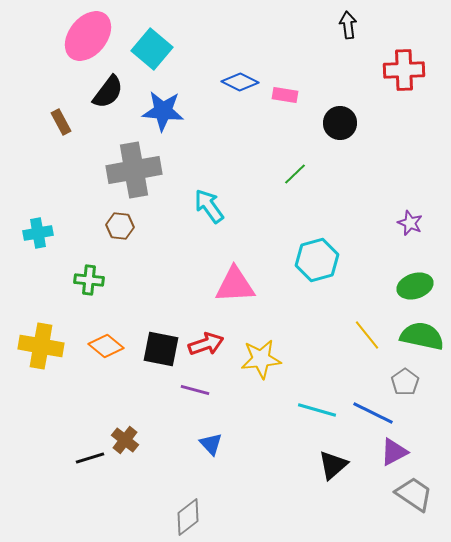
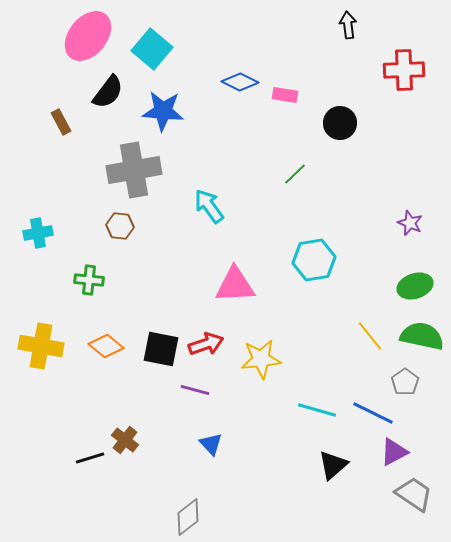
cyan hexagon: moved 3 px left; rotated 6 degrees clockwise
yellow line: moved 3 px right, 1 px down
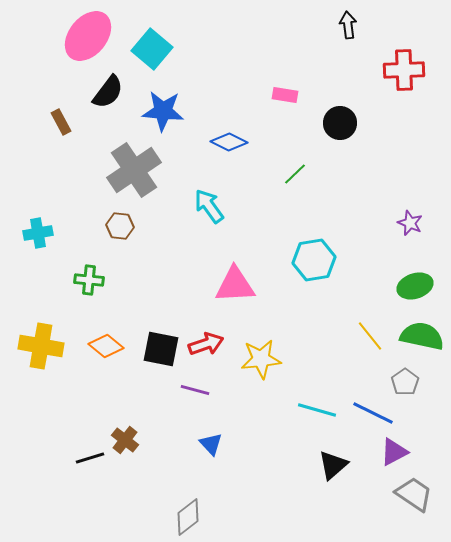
blue diamond: moved 11 px left, 60 px down
gray cross: rotated 24 degrees counterclockwise
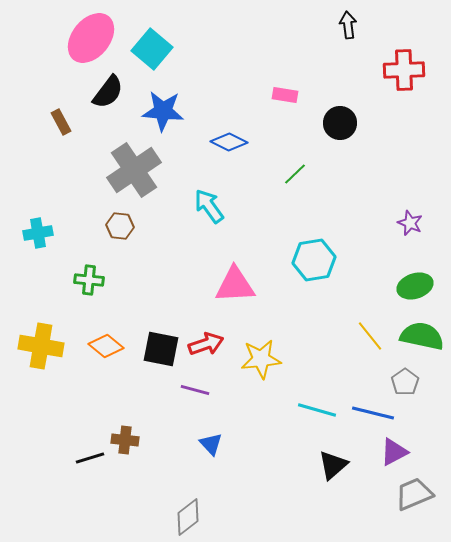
pink ellipse: moved 3 px right, 2 px down
blue line: rotated 12 degrees counterclockwise
brown cross: rotated 32 degrees counterclockwise
gray trapezoid: rotated 57 degrees counterclockwise
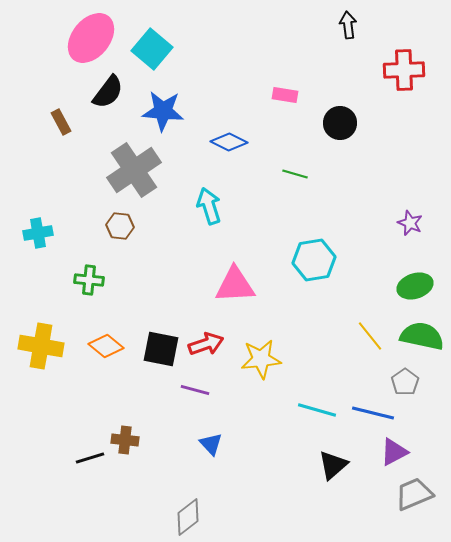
green line: rotated 60 degrees clockwise
cyan arrow: rotated 18 degrees clockwise
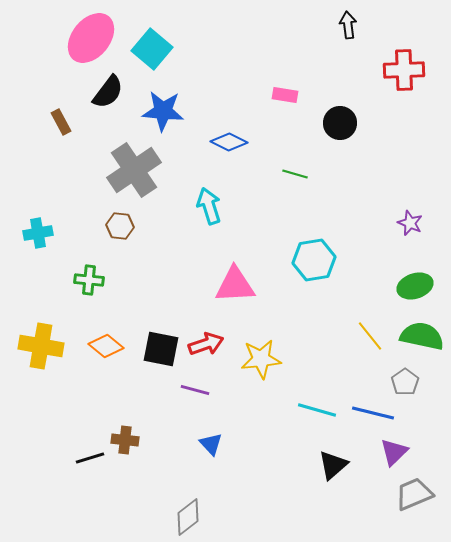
purple triangle: rotated 16 degrees counterclockwise
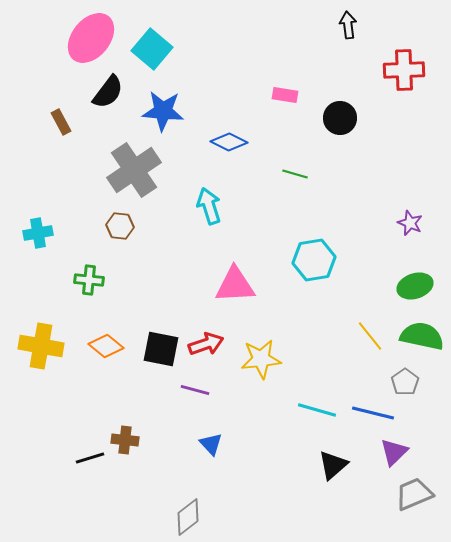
black circle: moved 5 px up
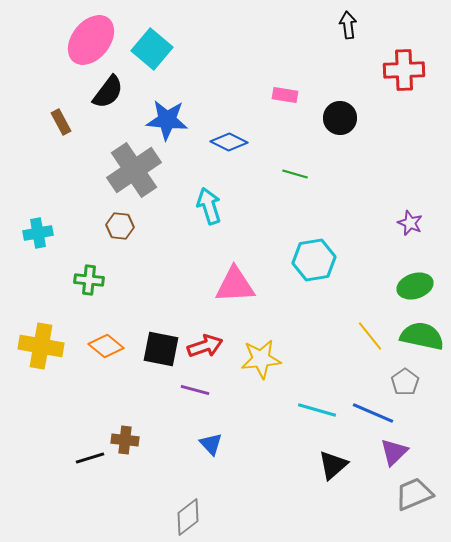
pink ellipse: moved 2 px down
blue star: moved 4 px right, 9 px down
red arrow: moved 1 px left, 2 px down
blue line: rotated 9 degrees clockwise
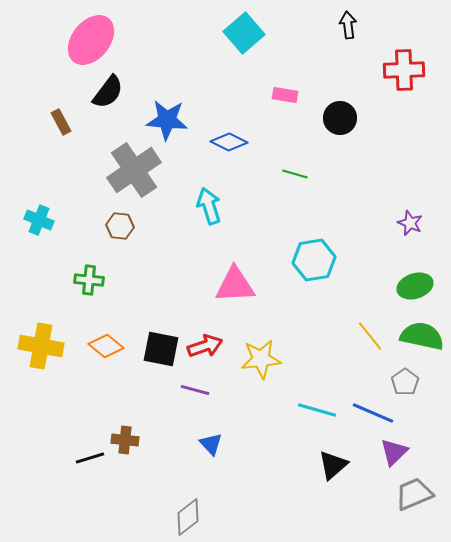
cyan square: moved 92 px right, 16 px up; rotated 9 degrees clockwise
cyan cross: moved 1 px right, 13 px up; rotated 32 degrees clockwise
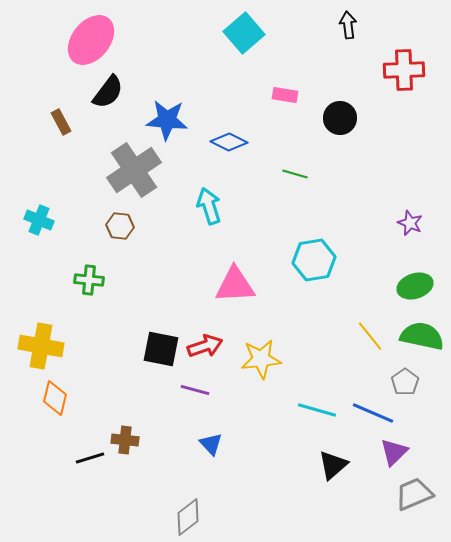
orange diamond: moved 51 px left, 52 px down; rotated 64 degrees clockwise
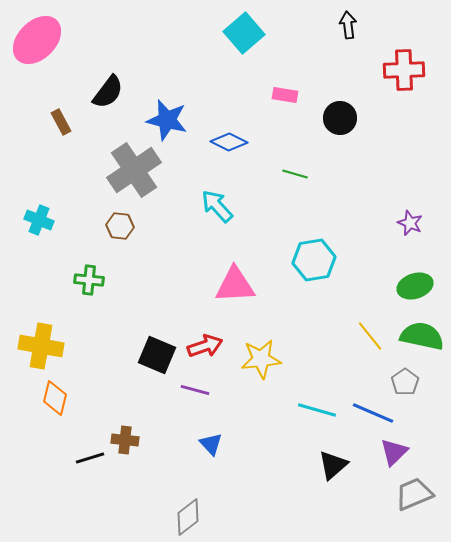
pink ellipse: moved 54 px left; rotated 6 degrees clockwise
blue star: rotated 9 degrees clockwise
cyan arrow: moved 8 px right; rotated 24 degrees counterclockwise
black square: moved 4 px left, 6 px down; rotated 12 degrees clockwise
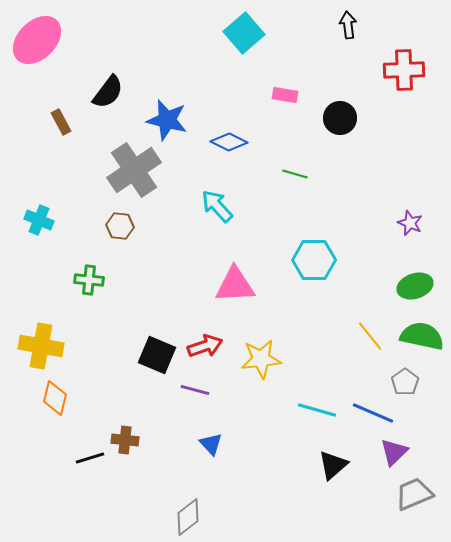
cyan hexagon: rotated 9 degrees clockwise
